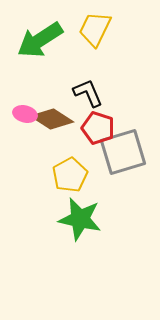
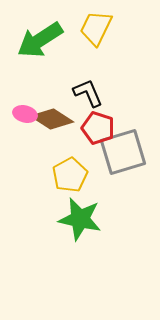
yellow trapezoid: moved 1 px right, 1 px up
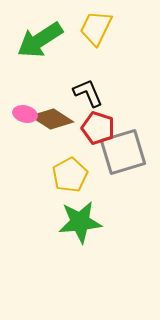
green star: moved 3 px down; rotated 18 degrees counterclockwise
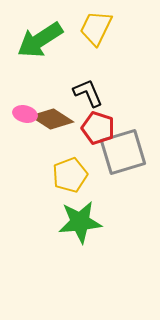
yellow pentagon: rotated 8 degrees clockwise
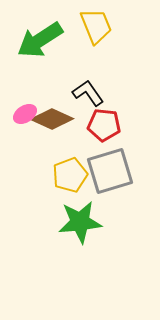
yellow trapezoid: moved 2 px up; rotated 132 degrees clockwise
black L-shape: rotated 12 degrees counterclockwise
pink ellipse: rotated 45 degrees counterclockwise
brown diamond: rotated 9 degrees counterclockwise
red pentagon: moved 6 px right, 3 px up; rotated 12 degrees counterclockwise
gray square: moved 13 px left, 19 px down
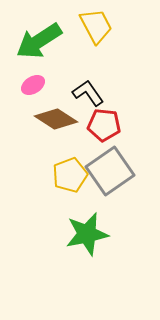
yellow trapezoid: rotated 6 degrees counterclockwise
green arrow: moved 1 px left, 1 px down
pink ellipse: moved 8 px right, 29 px up
brown diamond: moved 4 px right; rotated 9 degrees clockwise
gray square: rotated 18 degrees counterclockwise
green star: moved 7 px right, 12 px down; rotated 6 degrees counterclockwise
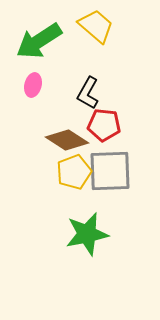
yellow trapezoid: rotated 21 degrees counterclockwise
pink ellipse: rotated 45 degrees counterclockwise
black L-shape: rotated 116 degrees counterclockwise
brown diamond: moved 11 px right, 21 px down
gray square: rotated 33 degrees clockwise
yellow pentagon: moved 4 px right, 3 px up
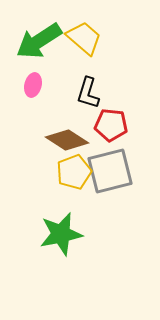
yellow trapezoid: moved 12 px left, 12 px down
black L-shape: rotated 12 degrees counterclockwise
red pentagon: moved 7 px right
gray square: rotated 12 degrees counterclockwise
green star: moved 26 px left
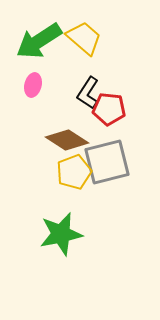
black L-shape: rotated 16 degrees clockwise
red pentagon: moved 2 px left, 16 px up
gray square: moved 3 px left, 9 px up
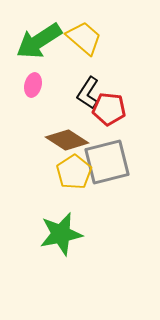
yellow pentagon: rotated 12 degrees counterclockwise
